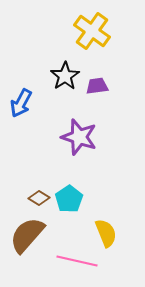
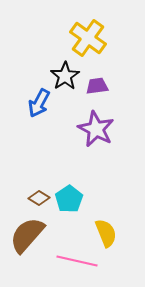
yellow cross: moved 4 px left, 7 px down
blue arrow: moved 18 px right
purple star: moved 17 px right, 8 px up; rotated 9 degrees clockwise
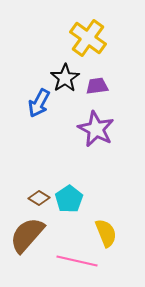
black star: moved 2 px down
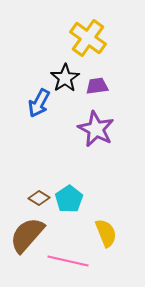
pink line: moved 9 px left
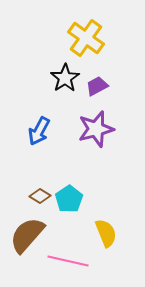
yellow cross: moved 2 px left
purple trapezoid: rotated 20 degrees counterclockwise
blue arrow: moved 28 px down
purple star: rotated 30 degrees clockwise
brown diamond: moved 1 px right, 2 px up
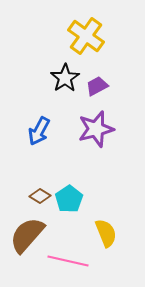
yellow cross: moved 2 px up
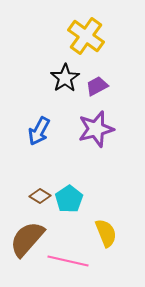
brown semicircle: moved 4 px down
